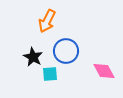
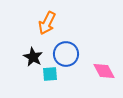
orange arrow: moved 2 px down
blue circle: moved 3 px down
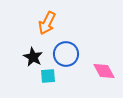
cyan square: moved 2 px left, 2 px down
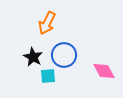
blue circle: moved 2 px left, 1 px down
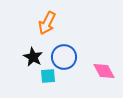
blue circle: moved 2 px down
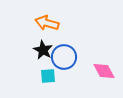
orange arrow: rotated 80 degrees clockwise
black star: moved 10 px right, 7 px up
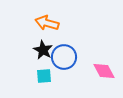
cyan square: moved 4 px left
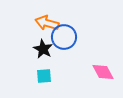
black star: moved 1 px up
blue circle: moved 20 px up
pink diamond: moved 1 px left, 1 px down
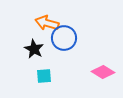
blue circle: moved 1 px down
black star: moved 9 px left
pink diamond: rotated 30 degrees counterclockwise
